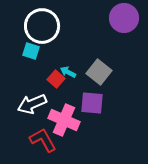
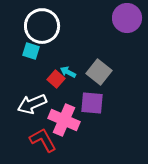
purple circle: moved 3 px right
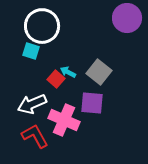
red L-shape: moved 8 px left, 4 px up
